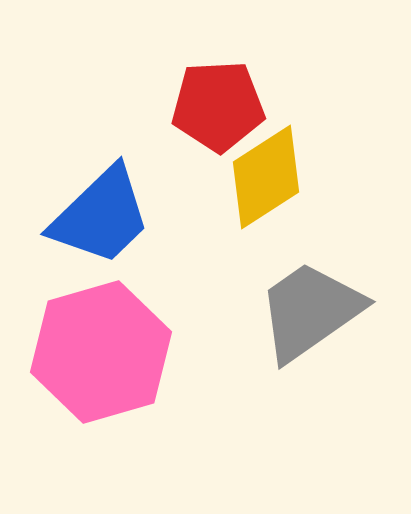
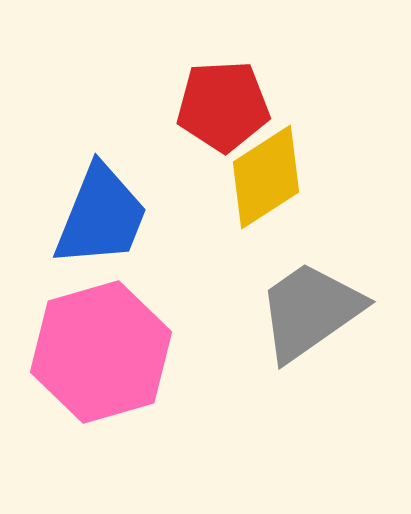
red pentagon: moved 5 px right
blue trapezoid: rotated 24 degrees counterclockwise
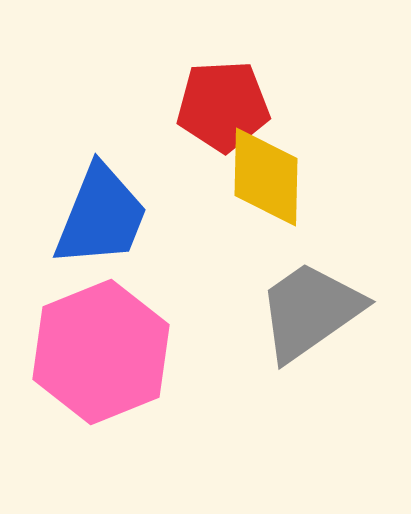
yellow diamond: rotated 56 degrees counterclockwise
pink hexagon: rotated 6 degrees counterclockwise
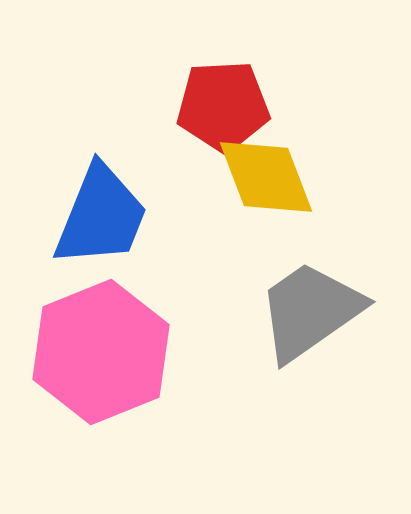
yellow diamond: rotated 22 degrees counterclockwise
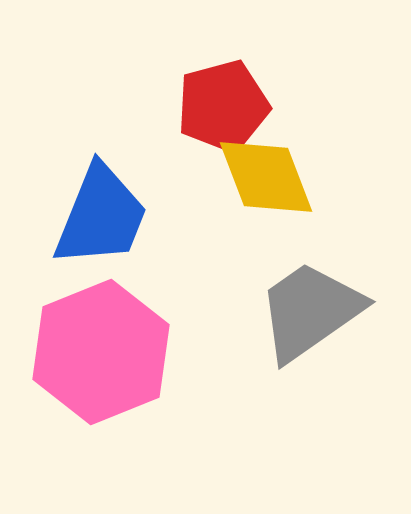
red pentagon: rotated 12 degrees counterclockwise
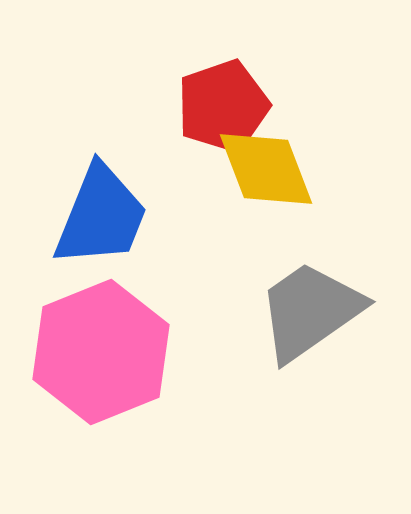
red pentagon: rotated 4 degrees counterclockwise
yellow diamond: moved 8 px up
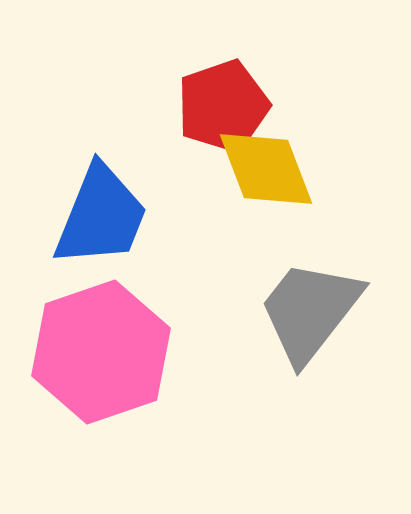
gray trapezoid: rotated 17 degrees counterclockwise
pink hexagon: rotated 3 degrees clockwise
